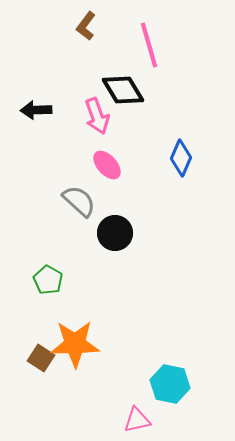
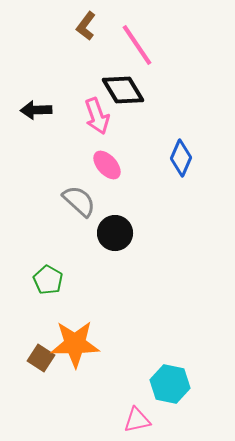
pink line: moved 12 px left; rotated 18 degrees counterclockwise
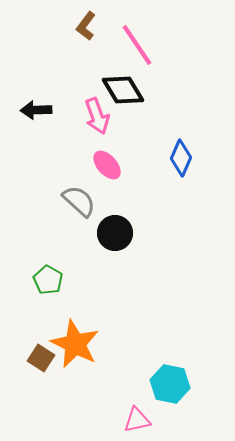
orange star: rotated 27 degrees clockwise
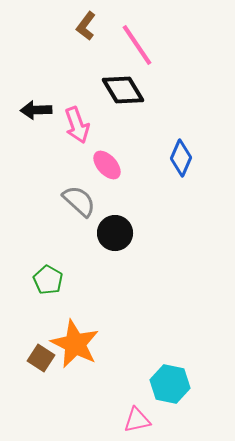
pink arrow: moved 20 px left, 9 px down
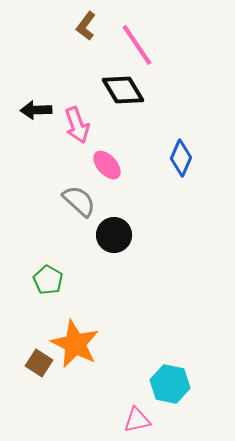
black circle: moved 1 px left, 2 px down
brown square: moved 2 px left, 5 px down
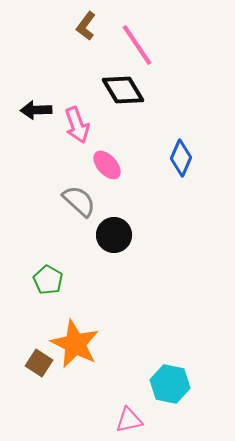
pink triangle: moved 8 px left
